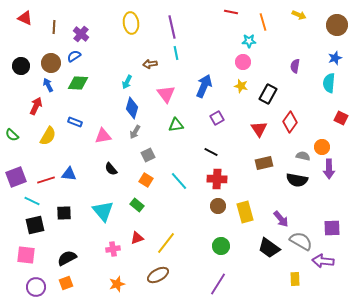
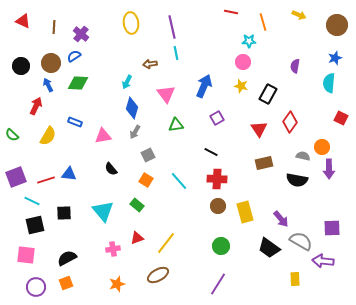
red triangle at (25, 18): moved 2 px left, 3 px down
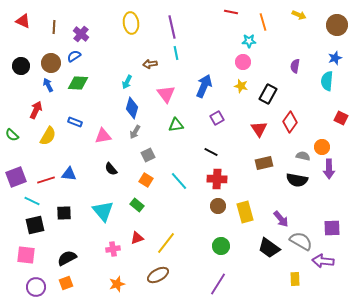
cyan semicircle at (329, 83): moved 2 px left, 2 px up
red arrow at (36, 106): moved 4 px down
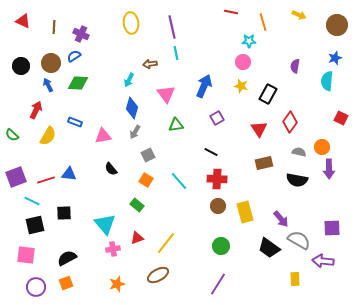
purple cross at (81, 34): rotated 14 degrees counterclockwise
cyan arrow at (127, 82): moved 2 px right, 2 px up
gray semicircle at (303, 156): moved 4 px left, 4 px up
cyan triangle at (103, 211): moved 2 px right, 13 px down
gray semicircle at (301, 241): moved 2 px left, 1 px up
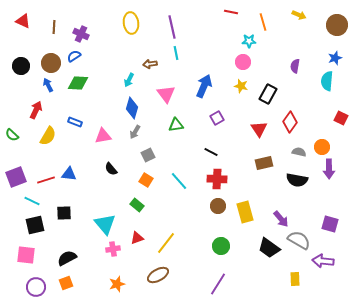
purple square at (332, 228): moved 2 px left, 4 px up; rotated 18 degrees clockwise
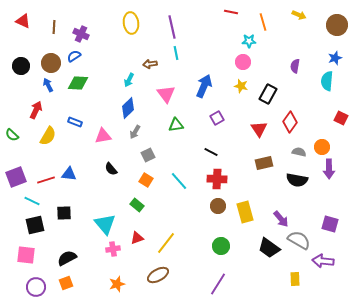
blue diamond at (132, 108): moved 4 px left; rotated 30 degrees clockwise
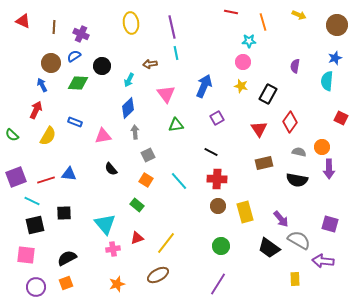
black circle at (21, 66): moved 81 px right
blue arrow at (48, 85): moved 6 px left
gray arrow at (135, 132): rotated 144 degrees clockwise
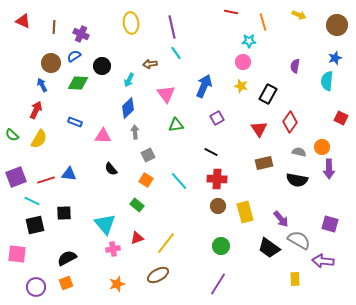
cyan line at (176, 53): rotated 24 degrees counterclockwise
yellow semicircle at (48, 136): moved 9 px left, 3 px down
pink triangle at (103, 136): rotated 12 degrees clockwise
pink square at (26, 255): moved 9 px left, 1 px up
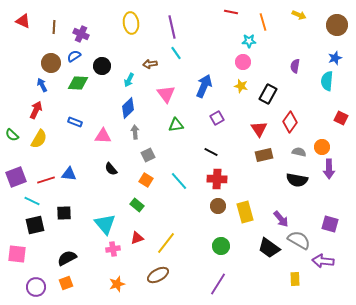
brown rectangle at (264, 163): moved 8 px up
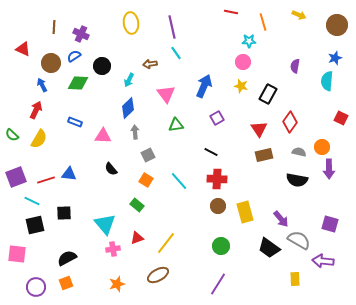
red triangle at (23, 21): moved 28 px down
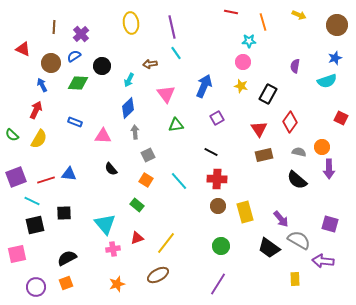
purple cross at (81, 34): rotated 21 degrees clockwise
cyan semicircle at (327, 81): rotated 114 degrees counterclockwise
black semicircle at (297, 180): rotated 30 degrees clockwise
pink square at (17, 254): rotated 18 degrees counterclockwise
